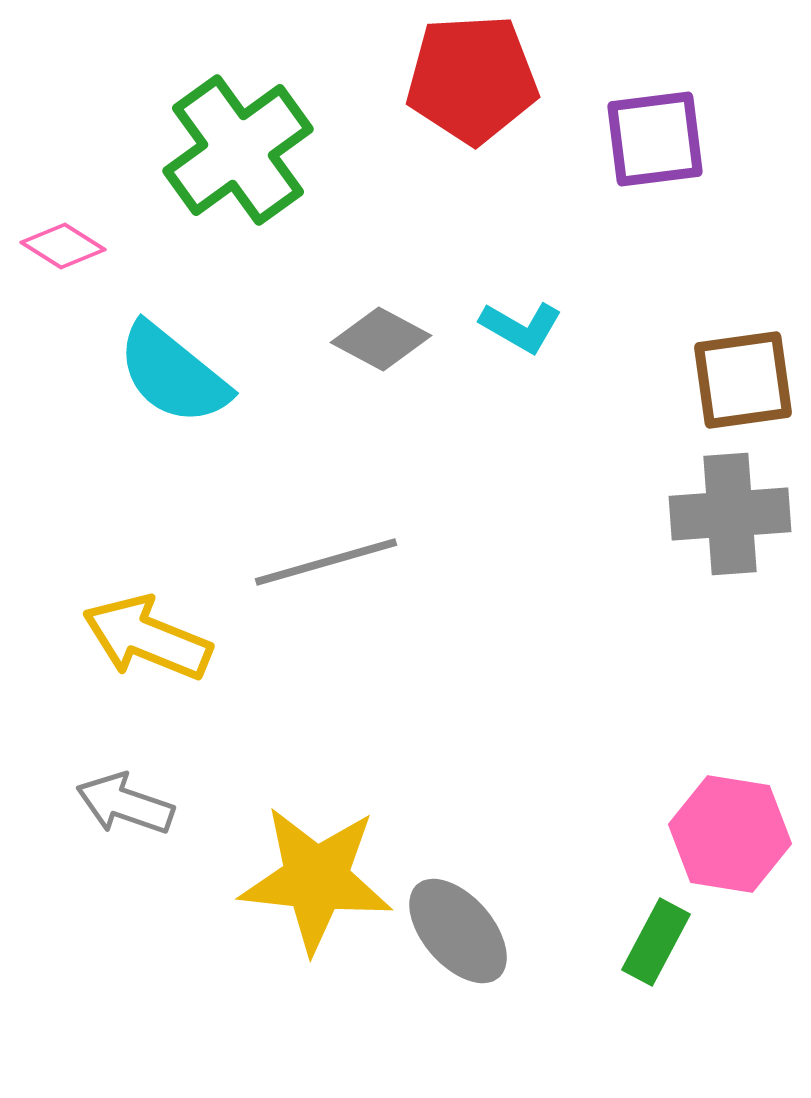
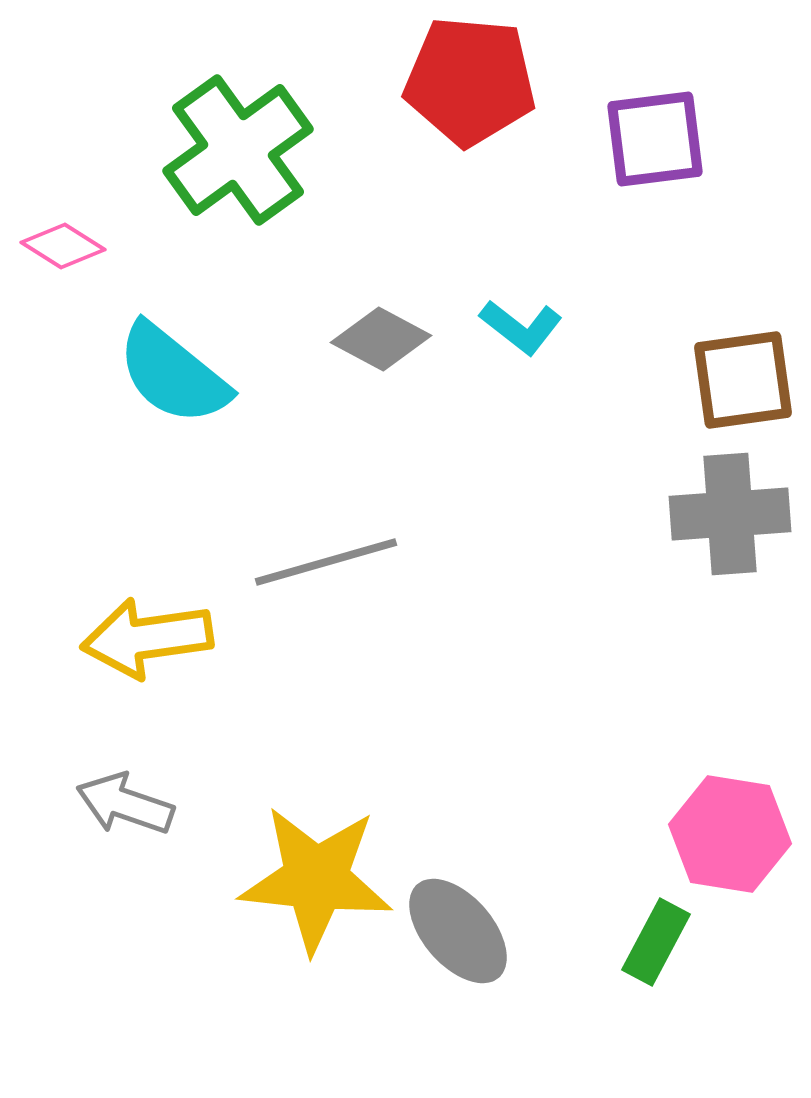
red pentagon: moved 2 px left, 2 px down; rotated 8 degrees clockwise
cyan L-shape: rotated 8 degrees clockwise
yellow arrow: rotated 30 degrees counterclockwise
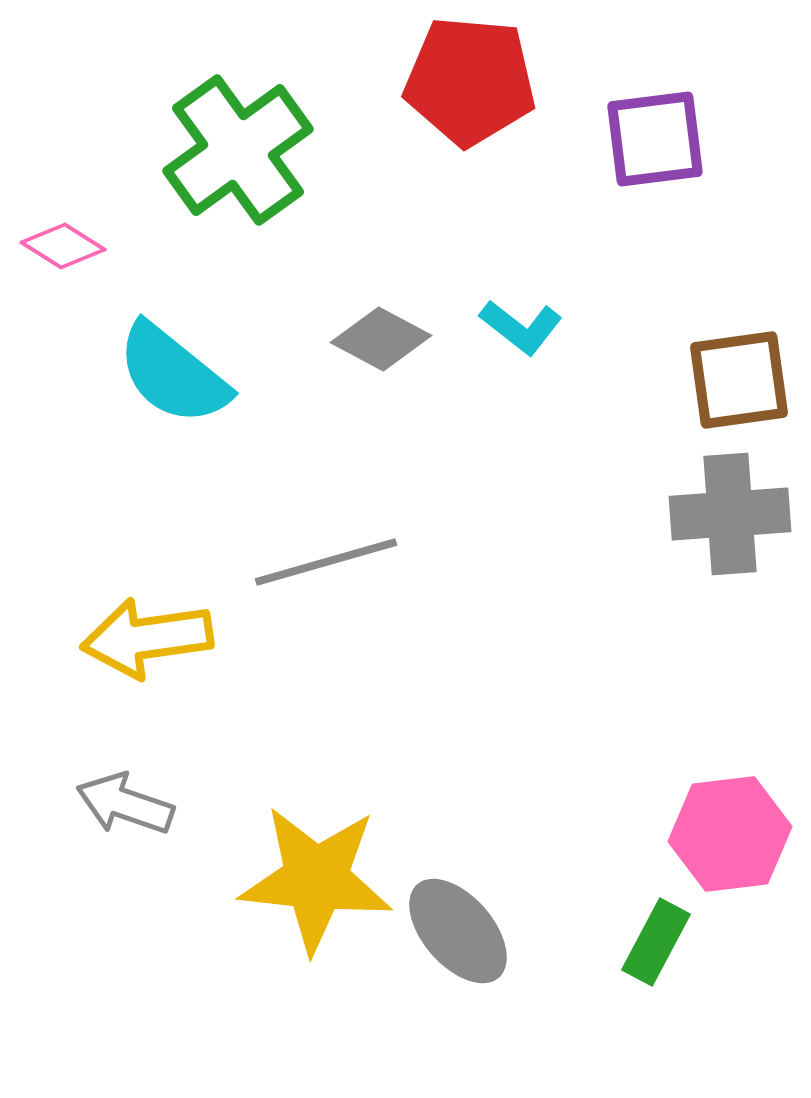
brown square: moved 4 px left
pink hexagon: rotated 16 degrees counterclockwise
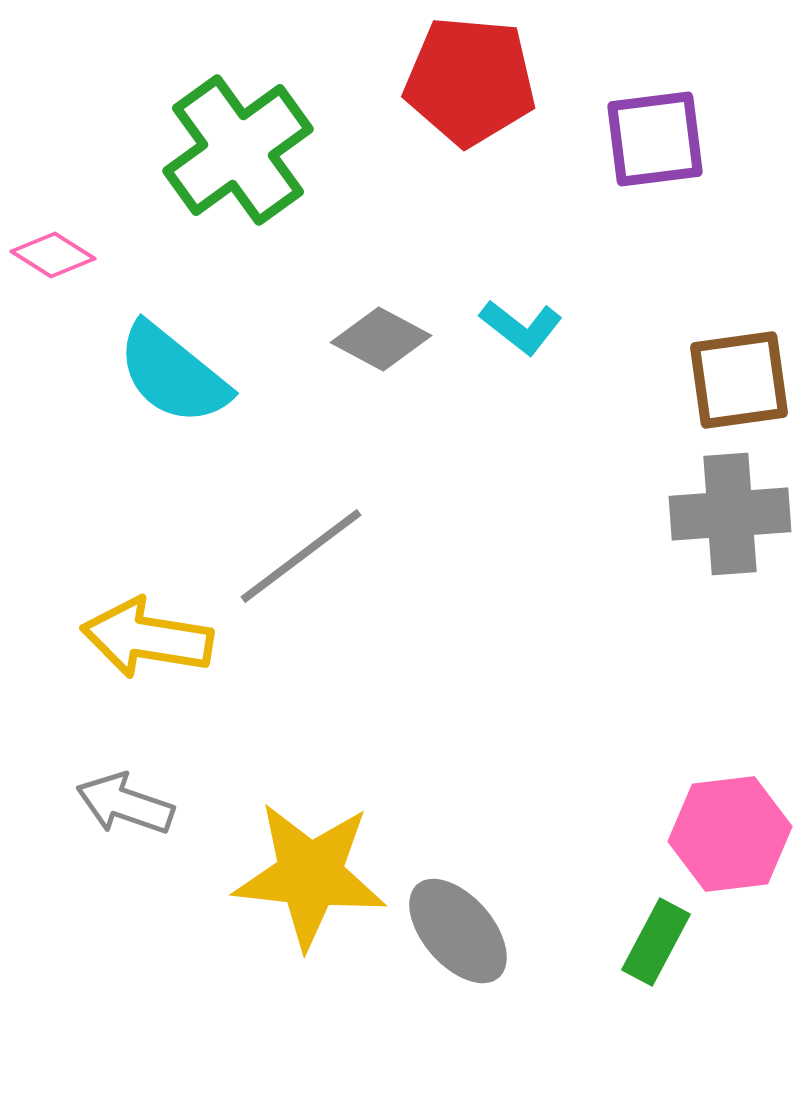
pink diamond: moved 10 px left, 9 px down
gray line: moved 25 px left, 6 px up; rotated 21 degrees counterclockwise
yellow arrow: rotated 17 degrees clockwise
yellow star: moved 6 px left, 4 px up
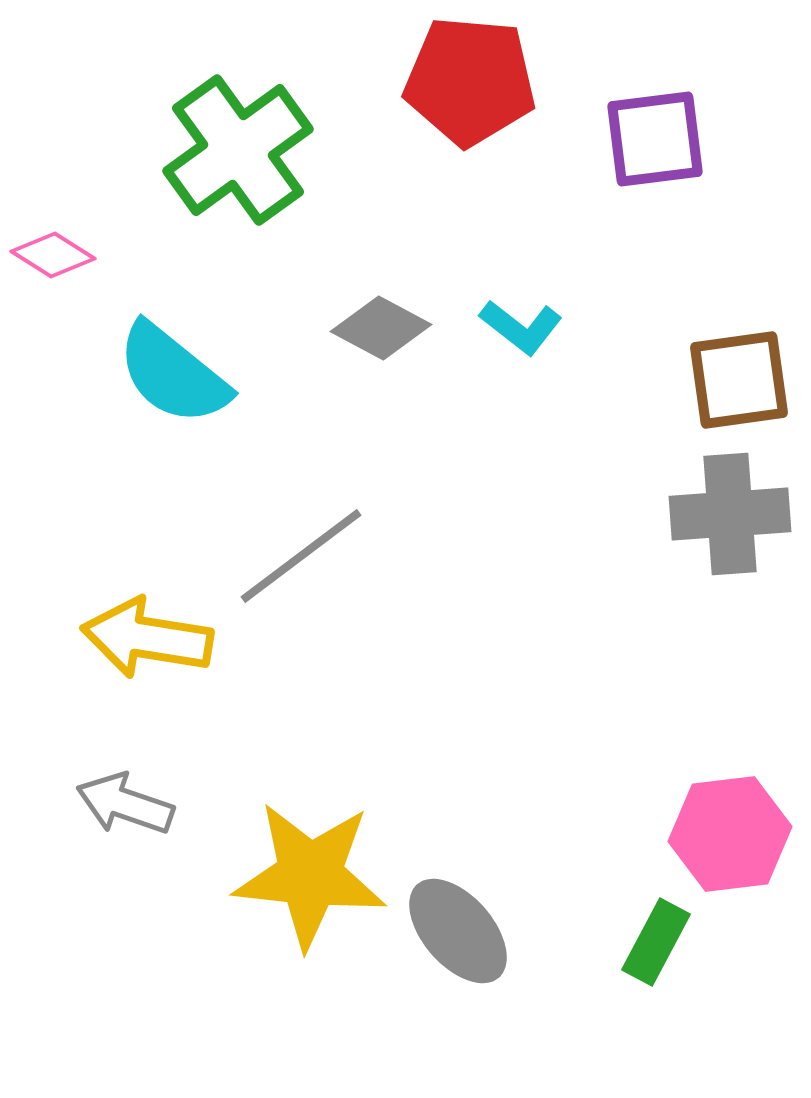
gray diamond: moved 11 px up
